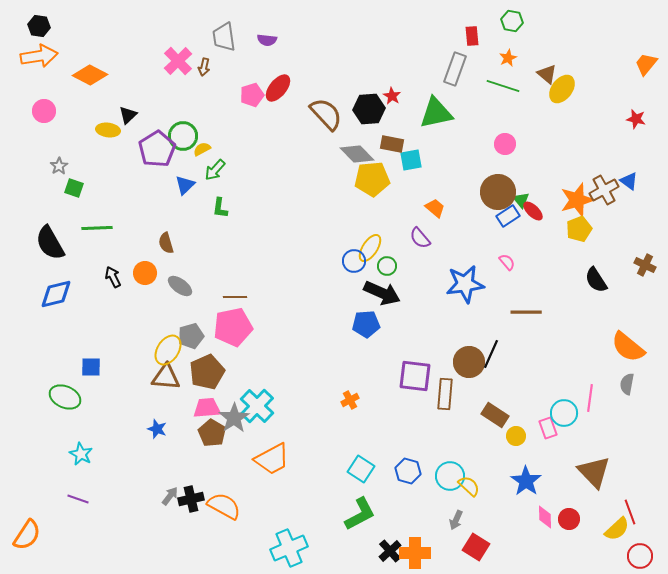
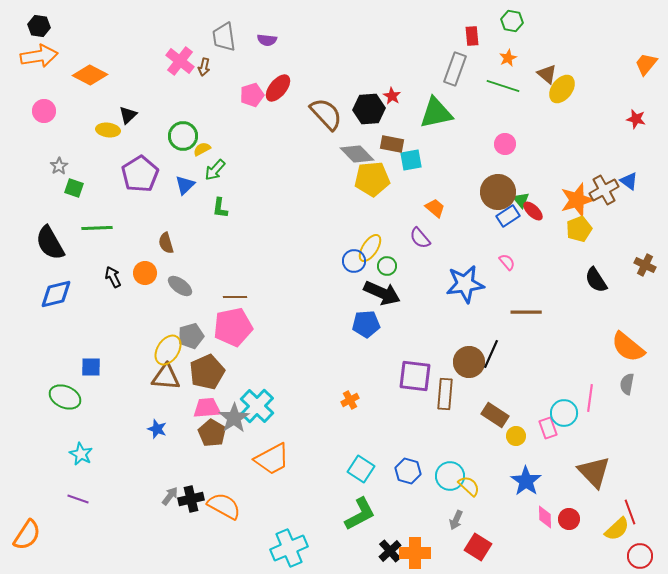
pink cross at (178, 61): moved 2 px right; rotated 8 degrees counterclockwise
purple pentagon at (157, 149): moved 17 px left, 25 px down
red square at (476, 547): moved 2 px right
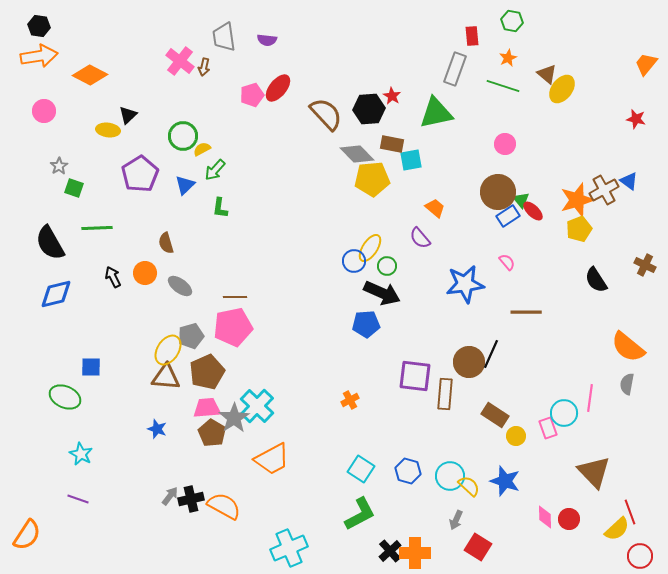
blue star at (526, 481): moved 21 px left; rotated 16 degrees counterclockwise
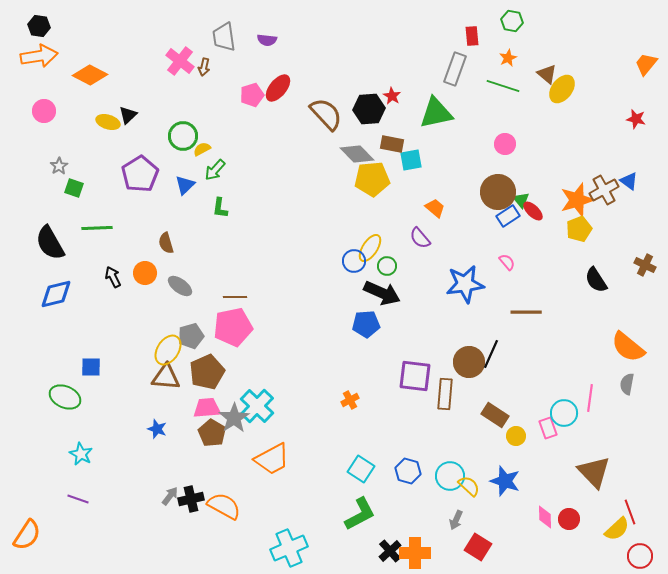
yellow ellipse at (108, 130): moved 8 px up; rotated 10 degrees clockwise
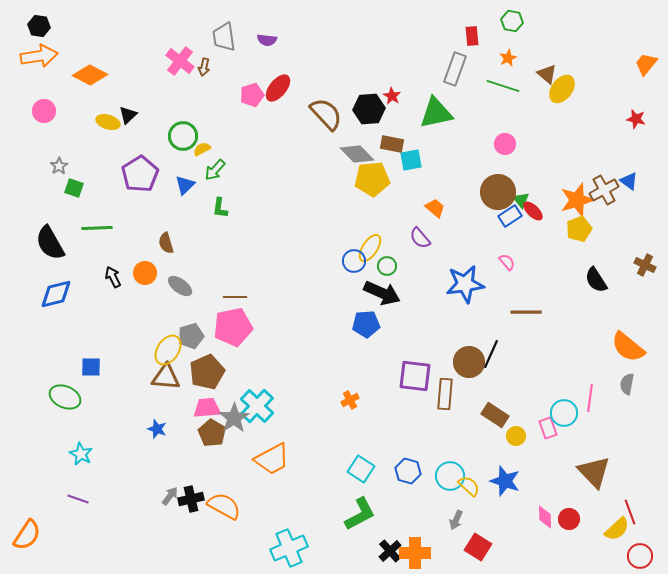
blue rectangle at (508, 216): moved 2 px right
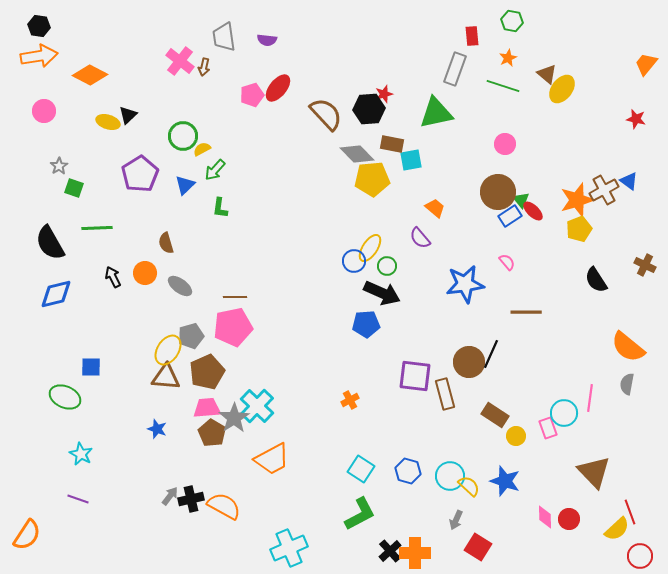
red star at (392, 96): moved 8 px left, 2 px up; rotated 24 degrees clockwise
brown rectangle at (445, 394): rotated 20 degrees counterclockwise
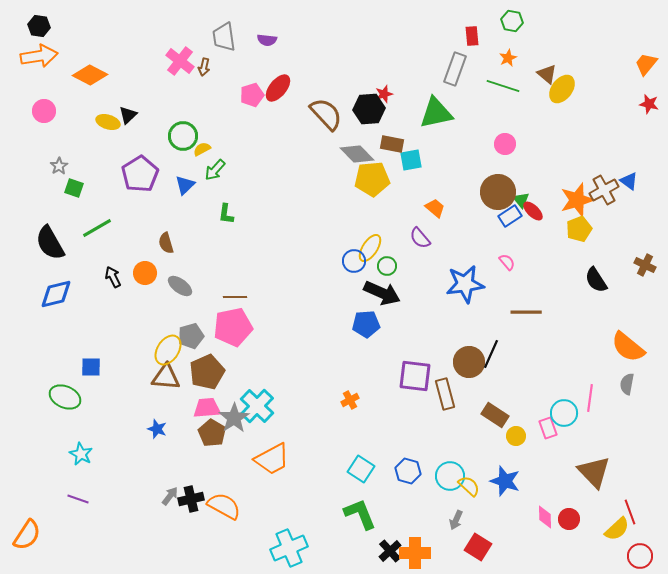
red star at (636, 119): moved 13 px right, 15 px up
green L-shape at (220, 208): moved 6 px right, 6 px down
green line at (97, 228): rotated 28 degrees counterclockwise
green L-shape at (360, 514): rotated 84 degrees counterclockwise
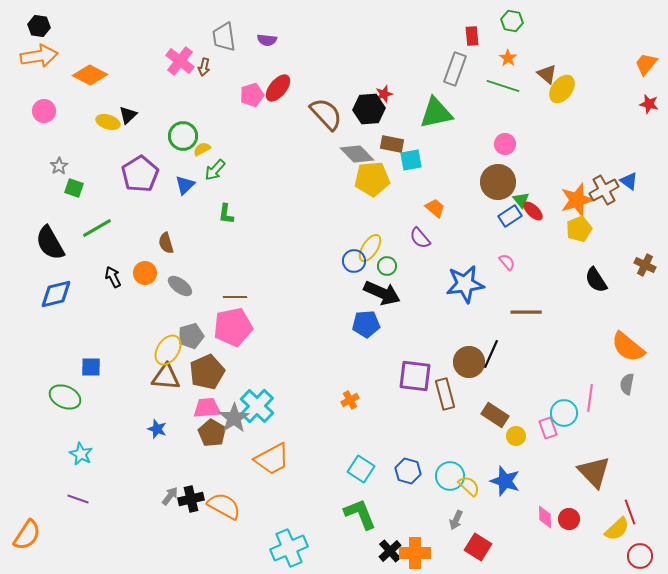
orange star at (508, 58): rotated 12 degrees counterclockwise
brown circle at (498, 192): moved 10 px up
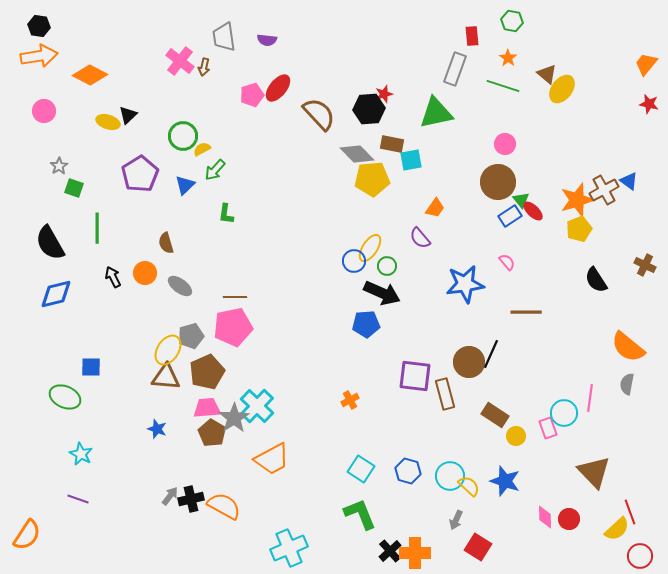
brown semicircle at (326, 114): moved 7 px left
orange trapezoid at (435, 208): rotated 85 degrees clockwise
green line at (97, 228): rotated 60 degrees counterclockwise
